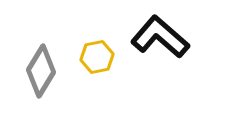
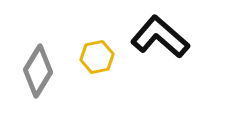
gray diamond: moved 3 px left
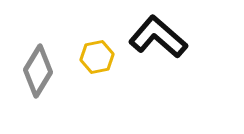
black L-shape: moved 2 px left
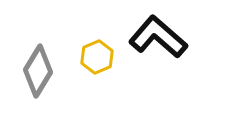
yellow hexagon: rotated 12 degrees counterclockwise
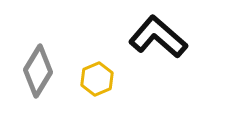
yellow hexagon: moved 22 px down
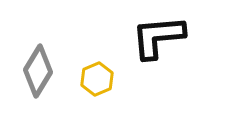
black L-shape: rotated 46 degrees counterclockwise
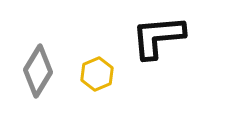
yellow hexagon: moved 5 px up
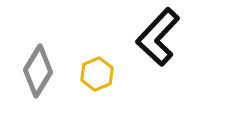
black L-shape: rotated 42 degrees counterclockwise
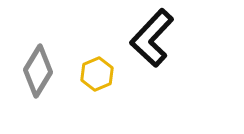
black L-shape: moved 6 px left, 1 px down
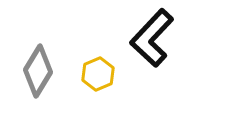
yellow hexagon: moved 1 px right
